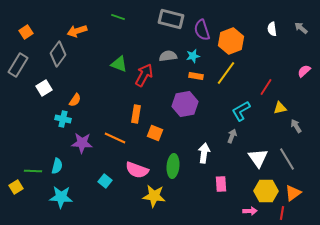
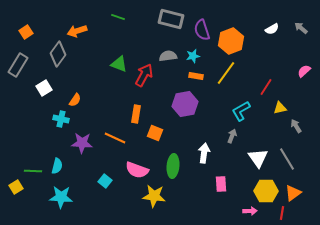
white semicircle at (272, 29): rotated 112 degrees counterclockwise
cyan cross at (63, 119): moved 2 px left
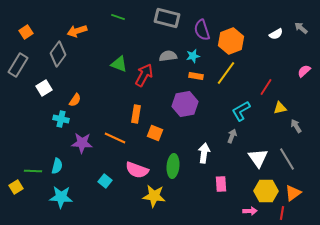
gray rectangle at (171, 19): moved 4 px left, 1 px up
white semicircle at (272, 29): moved 4 px right, 5 px down
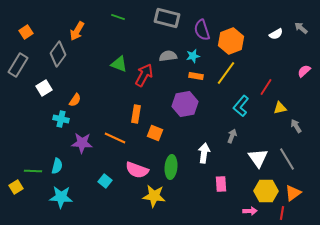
orange arrow at (77, 31): rotated 42 degrees counterclockwise
cyan L-shape at (241, 111): moved 5 px up; rotated 20 degrees counterclockwise
green ellipse at (173, 166): moved 2 px left, 1 px down
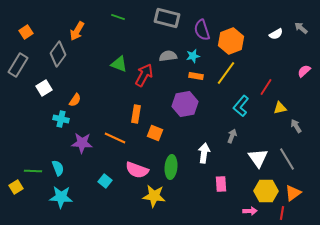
cyan semicircle at (57, 166): moved 1 px right, 2 px down; rotated 35 degrees counterclockwise
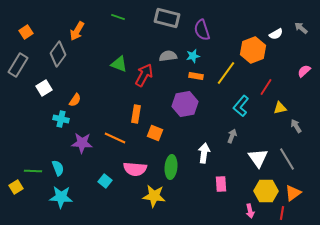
orange hexagon at (231, 41): moved 22 px right, 9 px down
pink semicircle at (137, 170): moved 2 px left, 1 px up; rotated 15 degrees counterclockwise
pink arrow at (250, 211): rotated 80 degrees clockwise
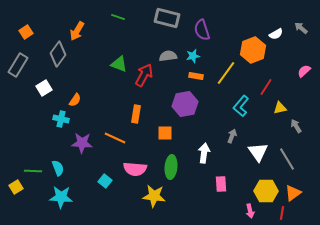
orange square at (155, 133): moved 10 px right; rotated 21 degrees counterclockwise
white triangle at (258, 158): moved 6 px up
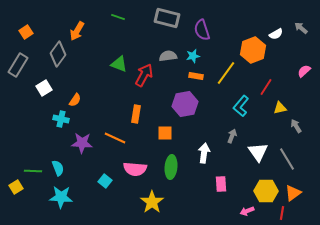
yellow star at (154, 196): moved 2 px left, 6 px down; rotated 30 degrees clockwise
pink arrow at (250, 211): moved 3 px left; rotated 80 degrees clockwise
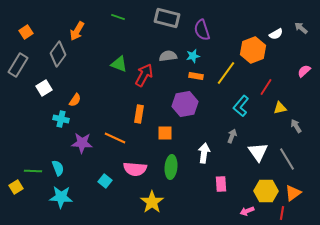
orange rectangle at (136, 114): moved 3 px right
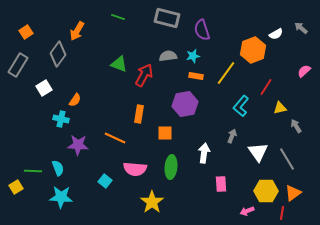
purple star at (82, 143): moved 4 px left, 2 px down
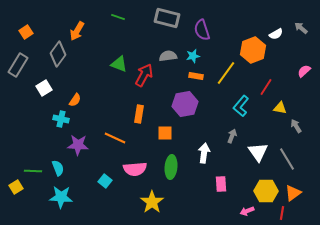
yellow triangle at (280, 108): rotated 24 degrees clockwise
pink semicircle at (135, 169): rotated 10 degrees counterclockwise
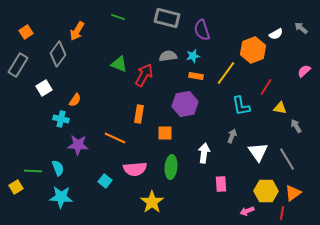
cyan L-shape at (241, 106): rotated 50 degrees counterclockwise
